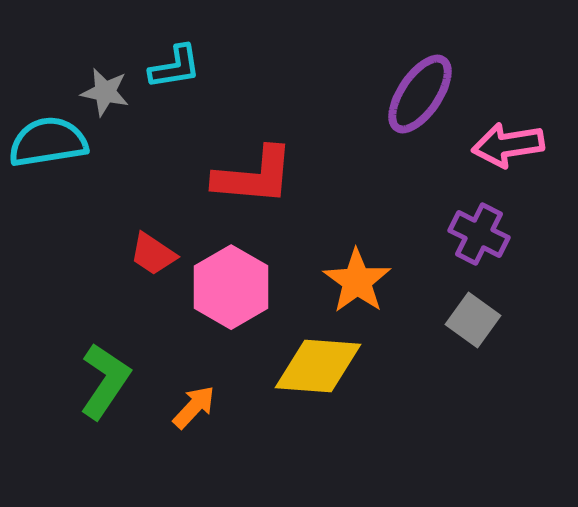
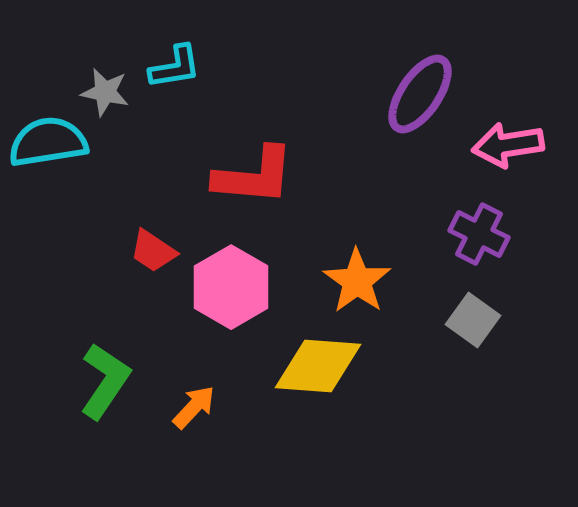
red trapezoid: moved 3 px up
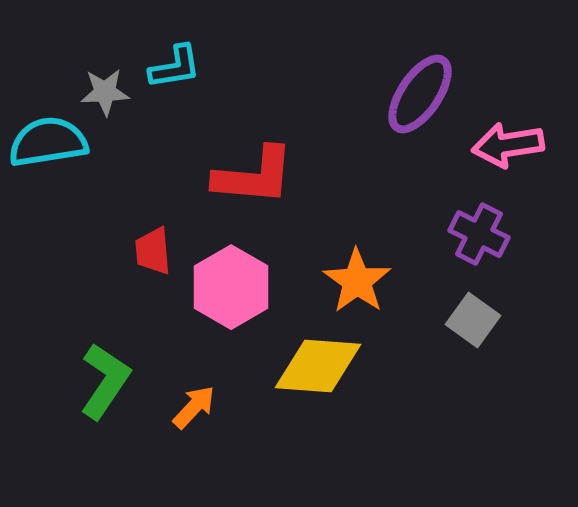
gray star: rotated 15 degrees counterclockwise
red trapezoid: rotated 51 degrees clockwise
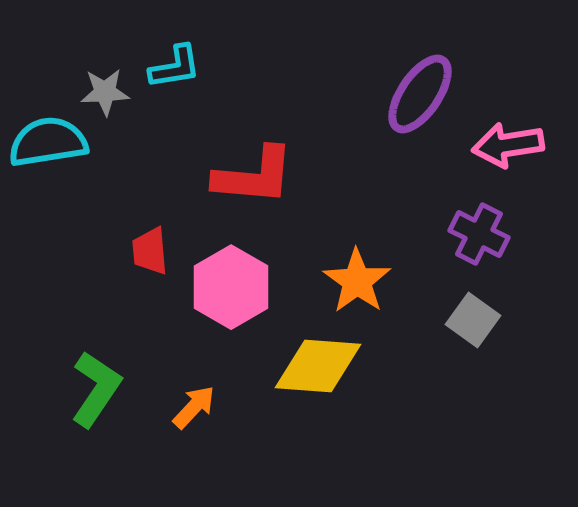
red trapezoid: moved 3 px left
green L-shape: moved 9 px left, 8 px down
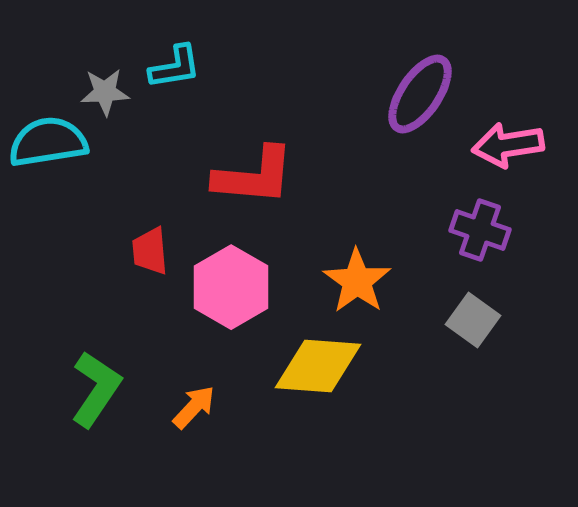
purple cross: moved 1 px right, 4 px up; rotated 8 degrees counterclockwise
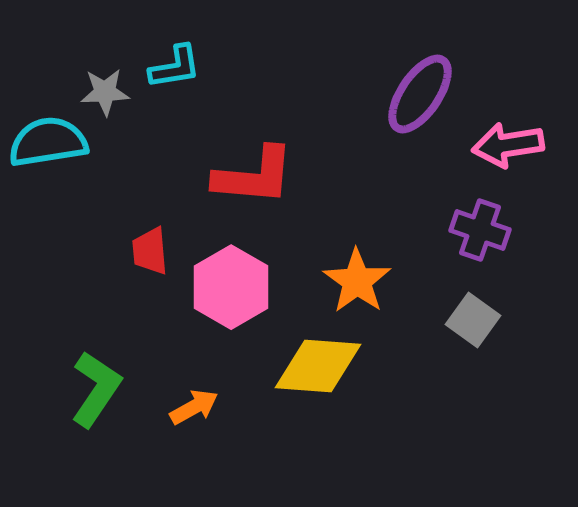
orange arrow: rotated 18 degrees clockwise
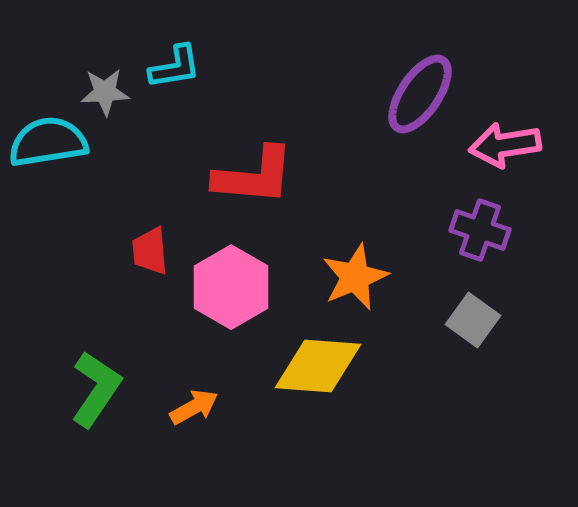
pink arrow: moved 3 px left
orange star: moved 2 px left, 4 px up; rotated 14 degrees clockwise
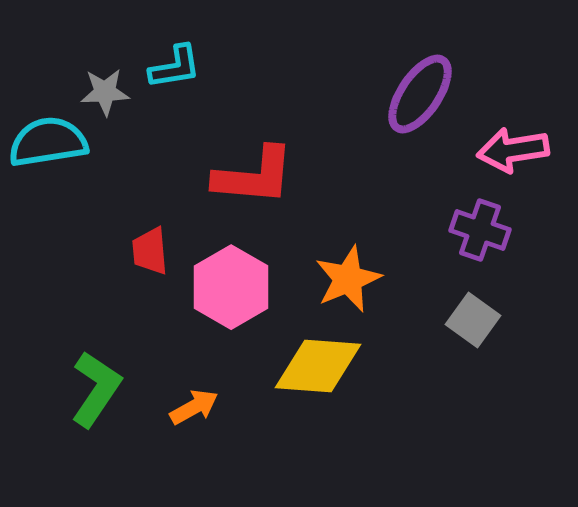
pink arrow: moved 8 px right, 5 px down
orange star: moved 7 px left, 2 px down
